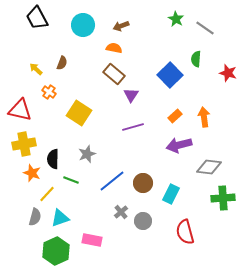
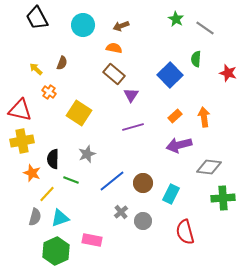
yellow cross: moved 2 px left, 3 px up
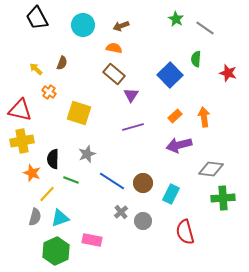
yellow square: rotated 15 degrees counterclockwise
gray diamond: moved 2 px right, 2 px down
blue line: rotated 72 degrees clockwise
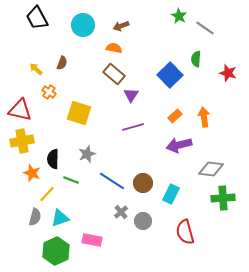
green star: moved 3 px right, 3 px up
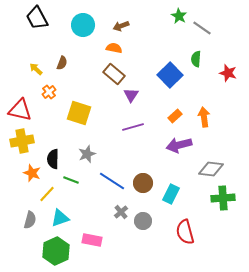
gray line: moved 3 px left
orange cross: rotated 16 degrees clockwise
gray semicircle: moved 5 px left, 3 px down
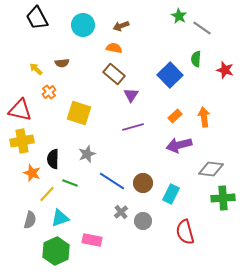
brown semicircle: rotated 64 degrees clockwise
red star: moved 3 px left, 3 px up
green line: moved 1 px left, 3 px down
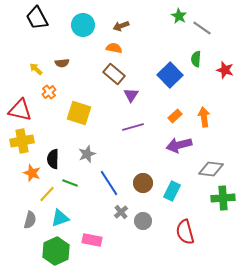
blue line: moved 3 px left, 2 px down; rotated 24 degrees clockwise
cyan rectangle: moved 1 px right, 3 px up
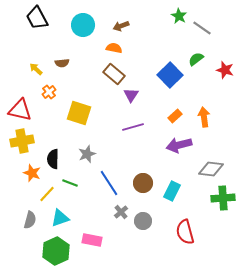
green semicircle: rotated 49 degrees clockwise
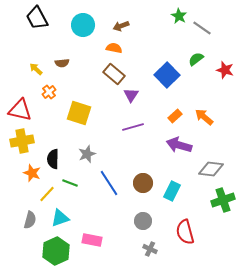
blue square: moved 3 px left
orange arrow: rotated 42 degrees counterclockwise
purple arrow: rotated 30 degrees clockwise
green cross: moved 2 px down; rotated 15 degrees counterclockwise
gray cross: moved 29 px right, 37 px down; rotated 24 degrees counterclockwise
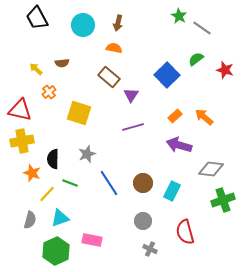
brown arrow: moved 3 px left, 3 px up; rotated 56 degrees counterclockwise
brown rectangle: moved 5 px left, 3 px down
